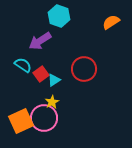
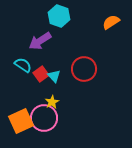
cyan triangle: moved 4 px up; rotated 40 degrees counterclockwise
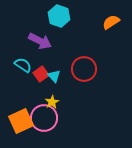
purple arrow: rotated 120 degrees counterclockwise
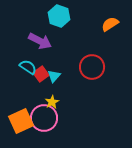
orange semicircle: moved 1 px left, 2 px down
cyan semicircle: moved 5 px right, 2 px down
red circle: moved 8 px right, 2 px up
cyan triangle: rotated 24 degrees clockwise
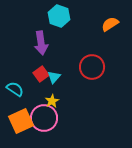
purple arrow: moved 1 px right, 2 px down; rotated 55 degrees clockwise
cyan semicircle: moved 13 px left, 22 px down
cyan triangle: moved 1 px down
yellow star: moved 1 px up
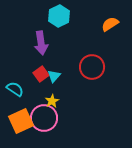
cyan hexagon: rotated 15 degrees clockwise
cyan triangle: moved 1 px up
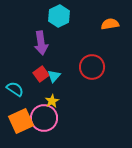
orange semicircle: rotated 24 degrees clockwise
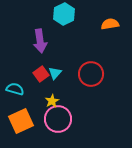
cyan hexagon: moved 5 px right, 2 px up
purple arrow: moved 1 px left, 2 px up
red circle: moved 1 px left, 7 px down
cyan triangle: moved 1 px right, 3 px up
cyan semicircle: rotated 18 degrees counterclockwise
pink circle: moved 14 px right, 1 px down
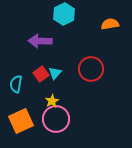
purple arrow: rotated 100 degrees clockwise
red circle: moved 5 px up
cyan semicircle: moved 1 px right, 5 px up; rotated 96 degrees counterclockwise
pink circle: moved 2 px left
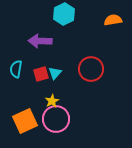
orange semicircle: moved 3 px right, 4 px up
red square: rotated 21 degrees clockwise
cyan semicircle: moved 15 px up
orange square: moved 4 px right
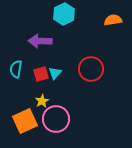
yellow star: moved 10 px left
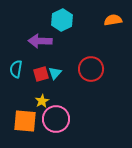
cyan hexagon: moved 2 px left, 6 px down
orange square: rotated 30 degrees clockwise
